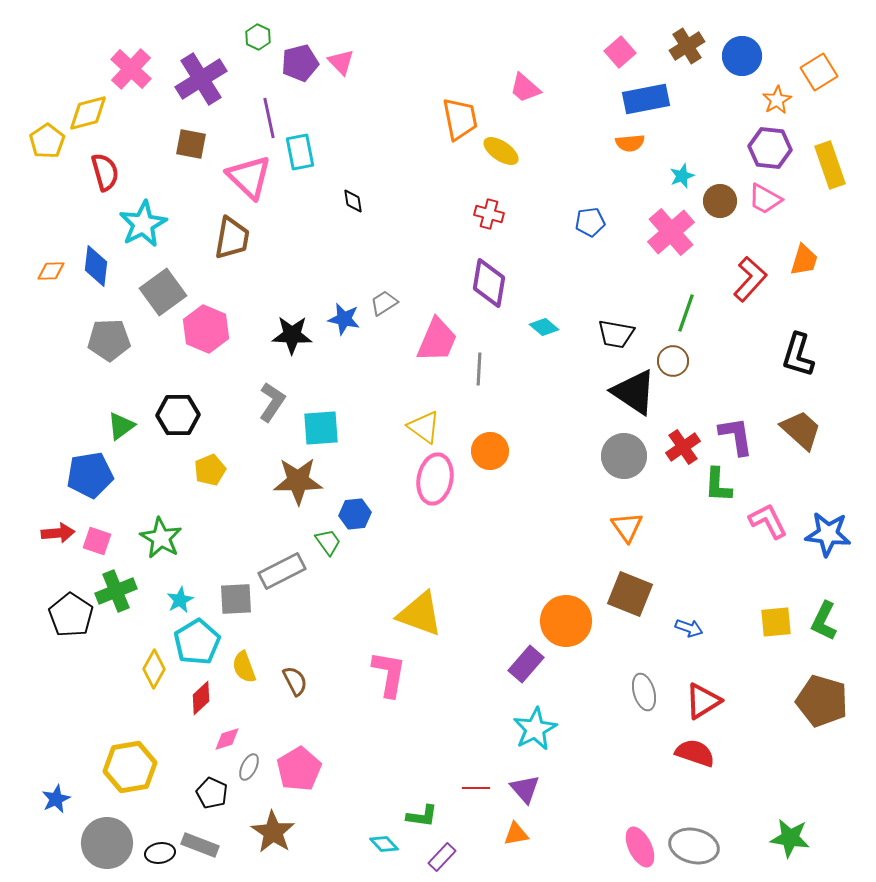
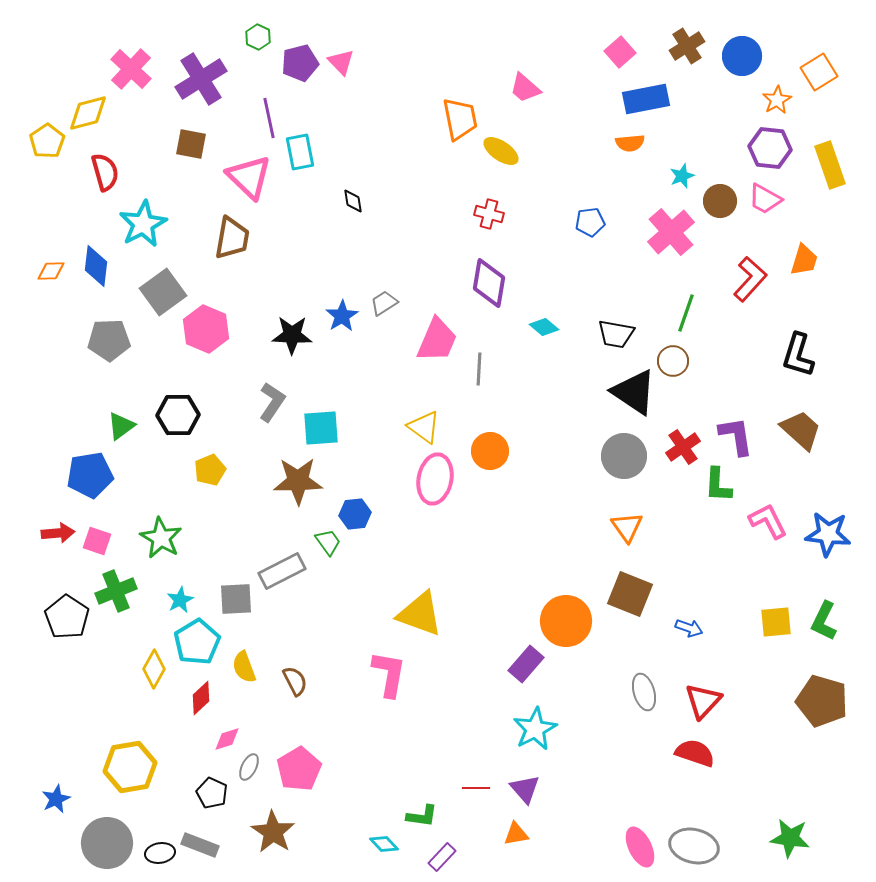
blue star at (344, 319): moved 2 px left, 3 px up; rotated 28 degrees clockwise
black pentagon at (71, 615): moved 4 px left, 2 px down
red triangle at (703, 701): rotated 15 degrees counterclockwise
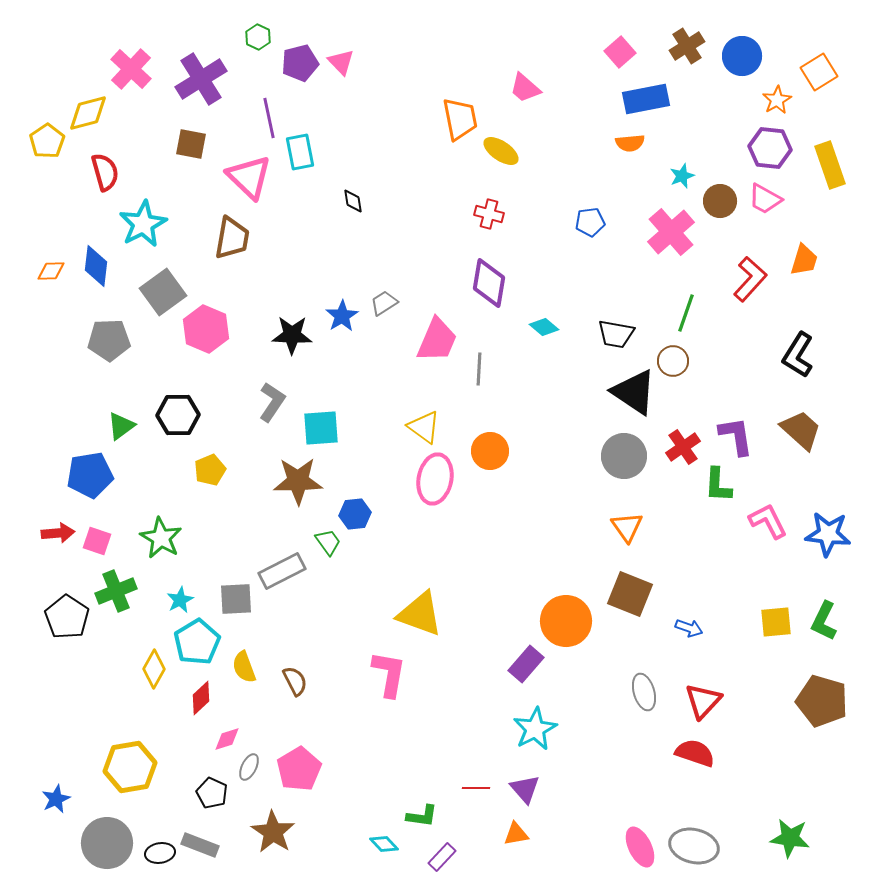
black L-shape at (798, 355): rotated 15 degrees clockwise
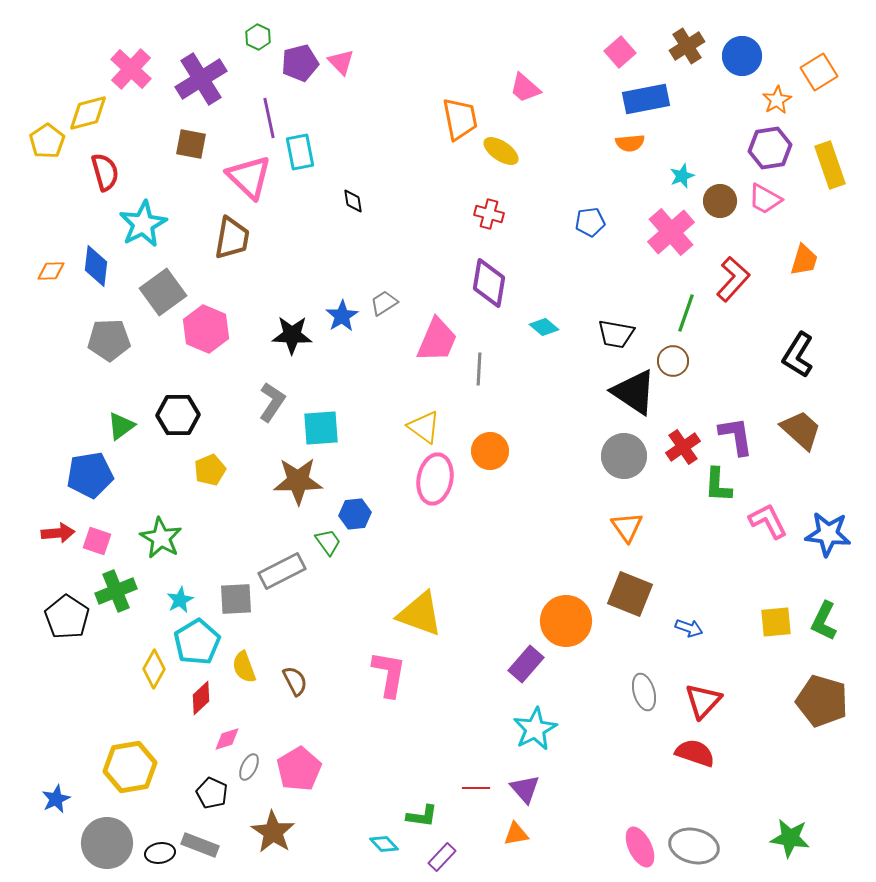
purple hexagon at (770, 148): rotated 15 degrees counterclockwise
red L-shape at (750, 279): moved 17 px left
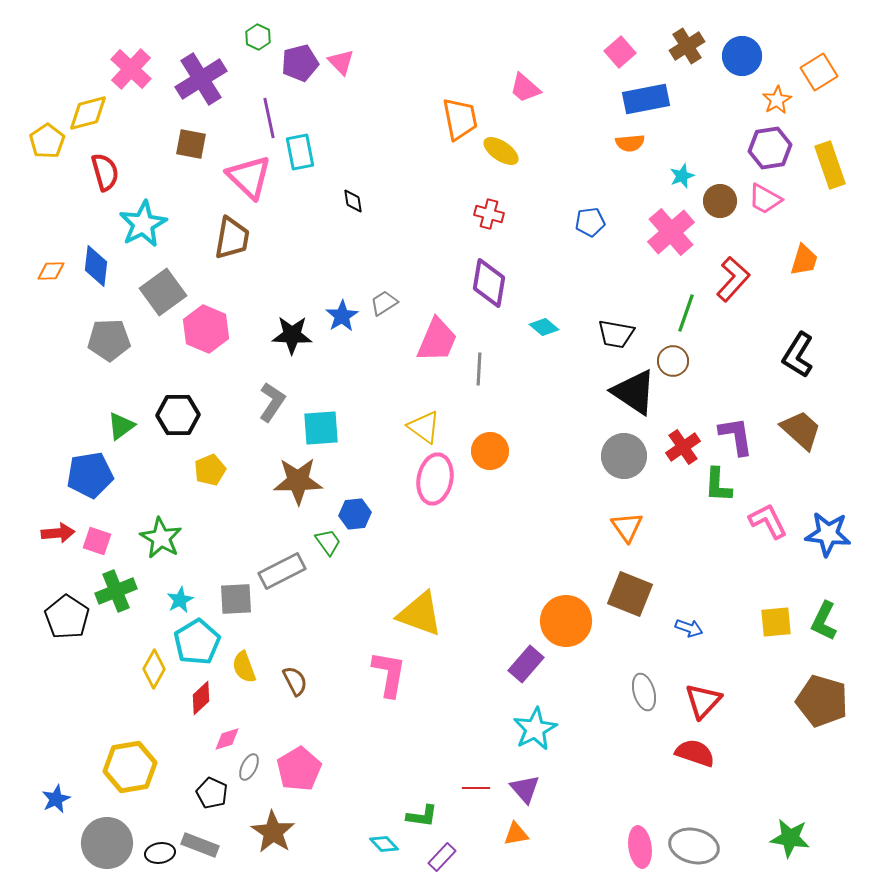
pink ellipse at (640, 847): rotated 18 degrees clockwise
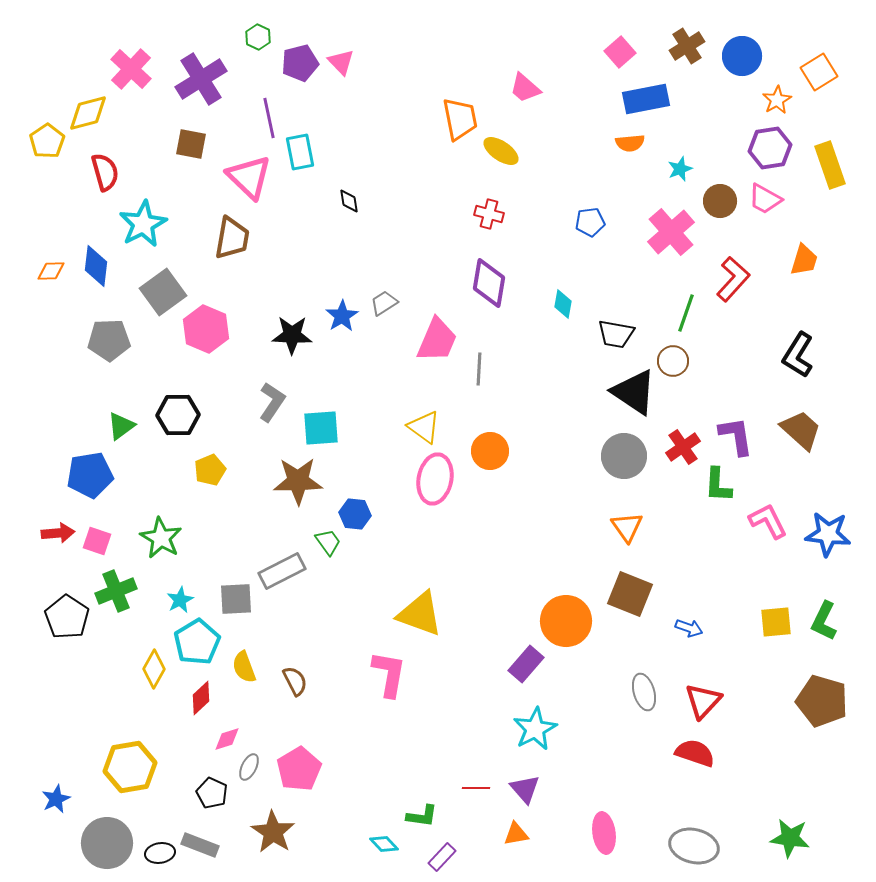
cyan star at (682, 176): moved 2 px left, 7 px up
black diamond at (353, 201): moved 4 px left
cyan diamond at (544, 327): moved 19 px right, 23 px up; rotated 60 degrees clockwise
blue hexagon at (355, 514): rotated 12 degrees clockwise
pink ellipse at (640, 847): moved 36 px left, 14 px up
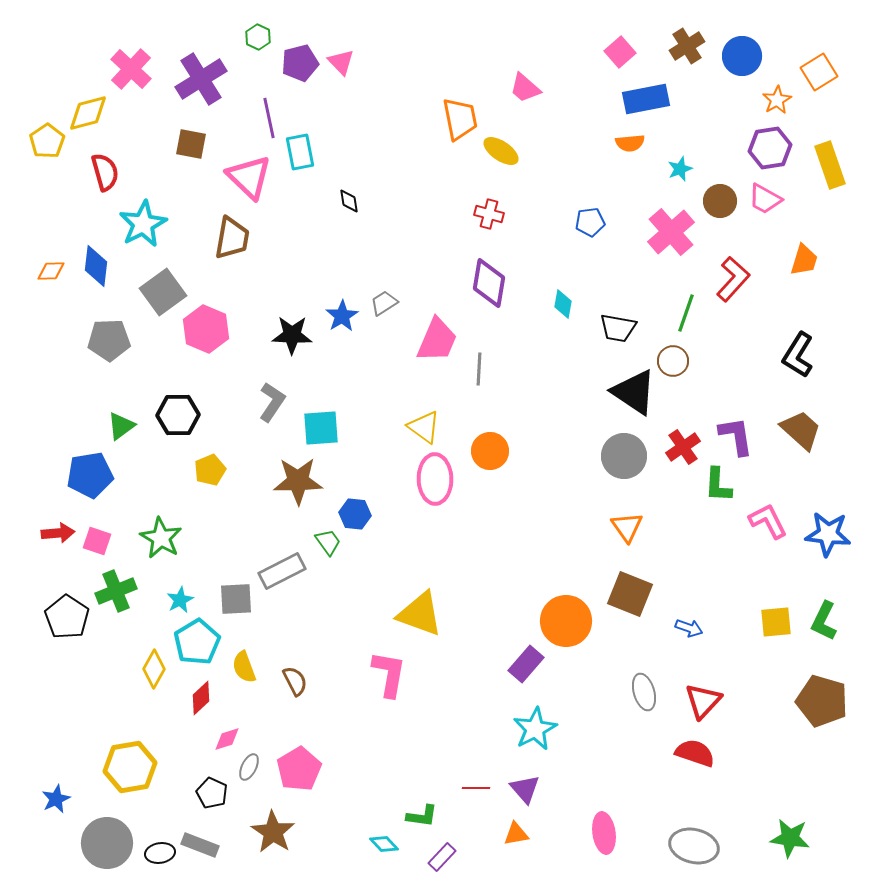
black trapezoid at (616, 334): moved 2 px right, 6 px up
pink ellipse at (435, 479): rotated 12 degrees counterclockwise
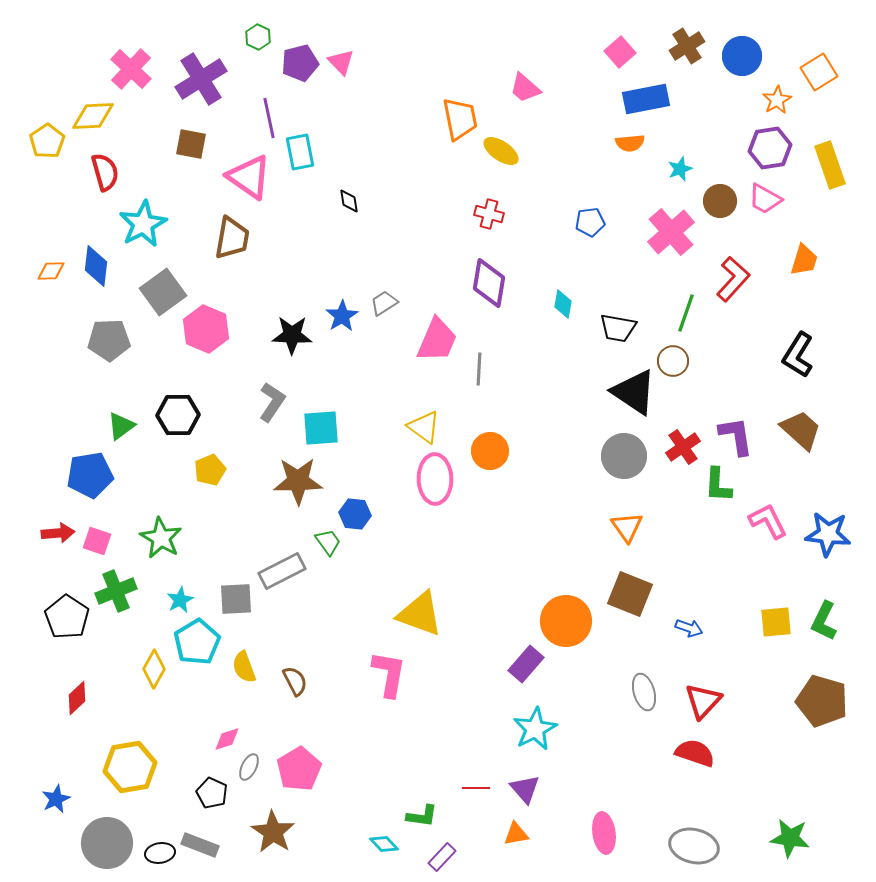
yellow diamond at (88, 113): moved 5 px right, 3 px down; rotated 12 degrees clockwise
pink triangle at (249, 177): rotated 9 degrees counterclockwise
red diamond at (201, 698): moved 124 px left
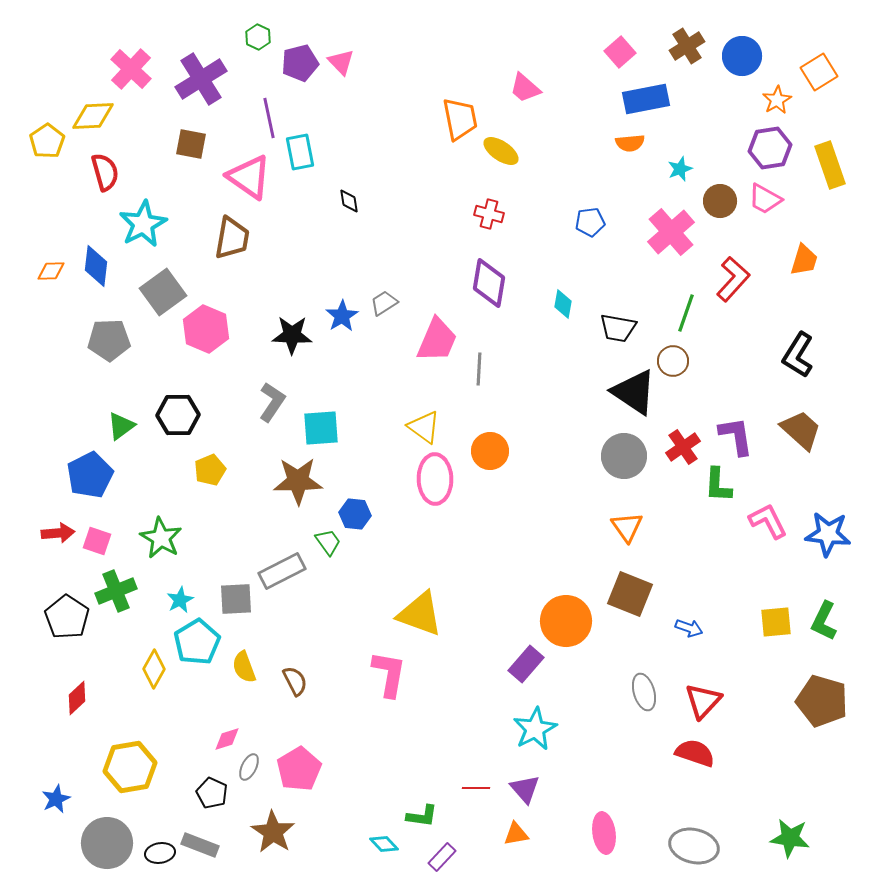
blue pentagon at (90, 475): rotated 18 degrees counterclockwise
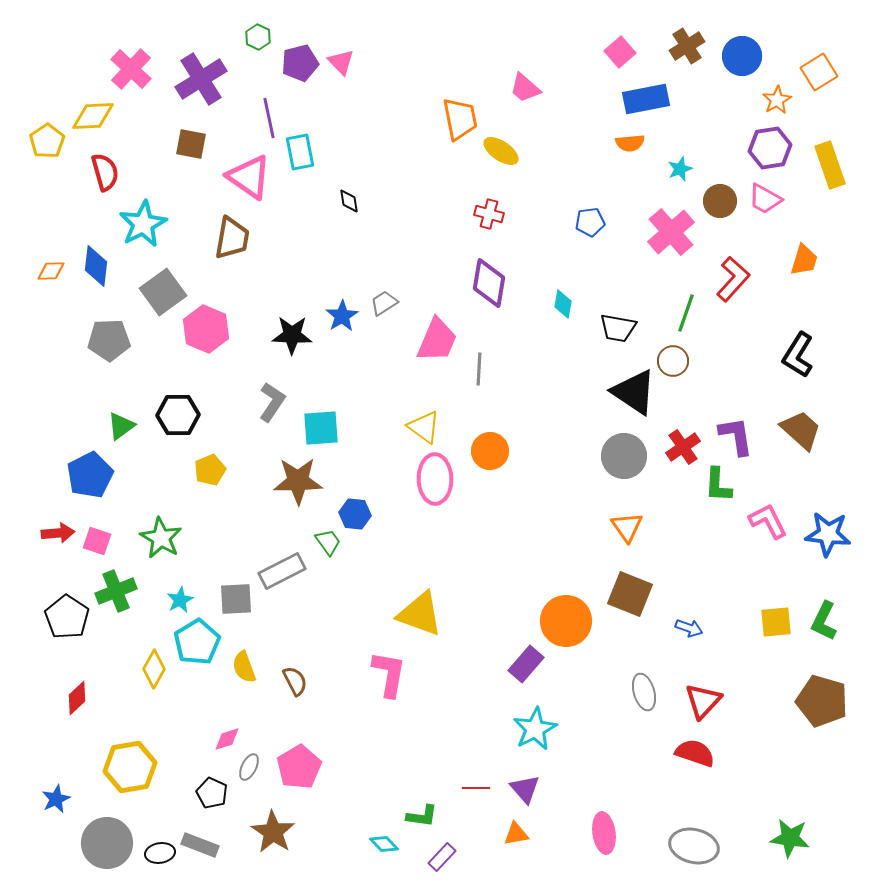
pink pentagon at (299, 769): moved 2 px up
